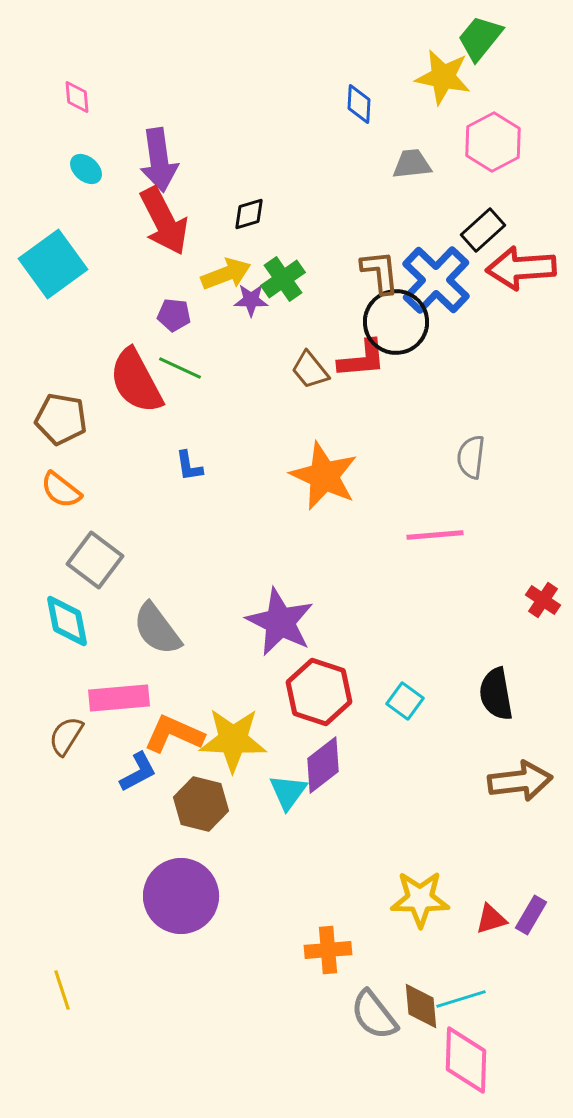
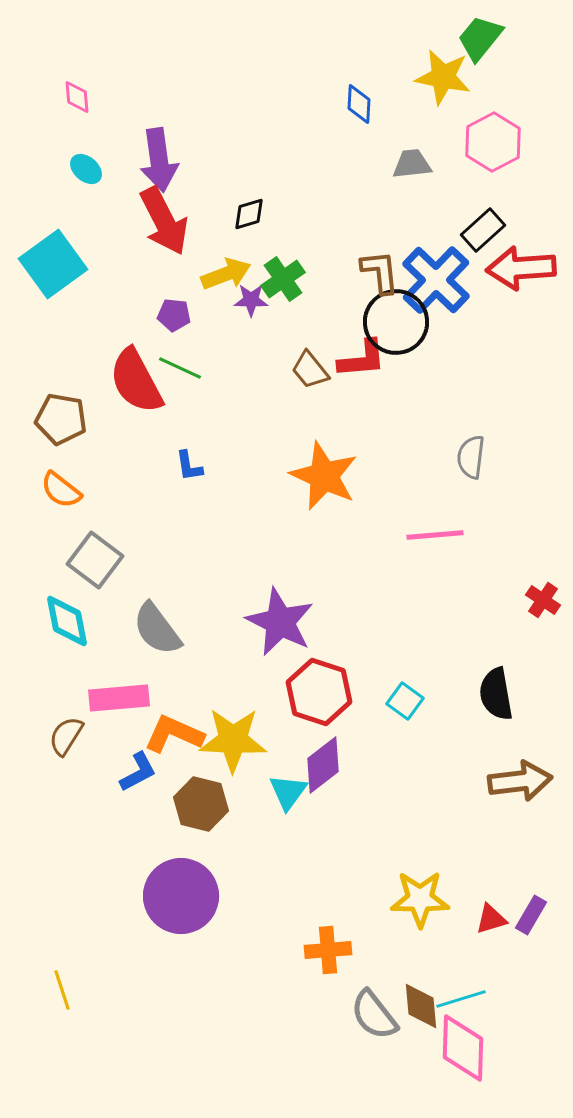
pink diamond at (466, 1060): moved 3 px left, 12 px up
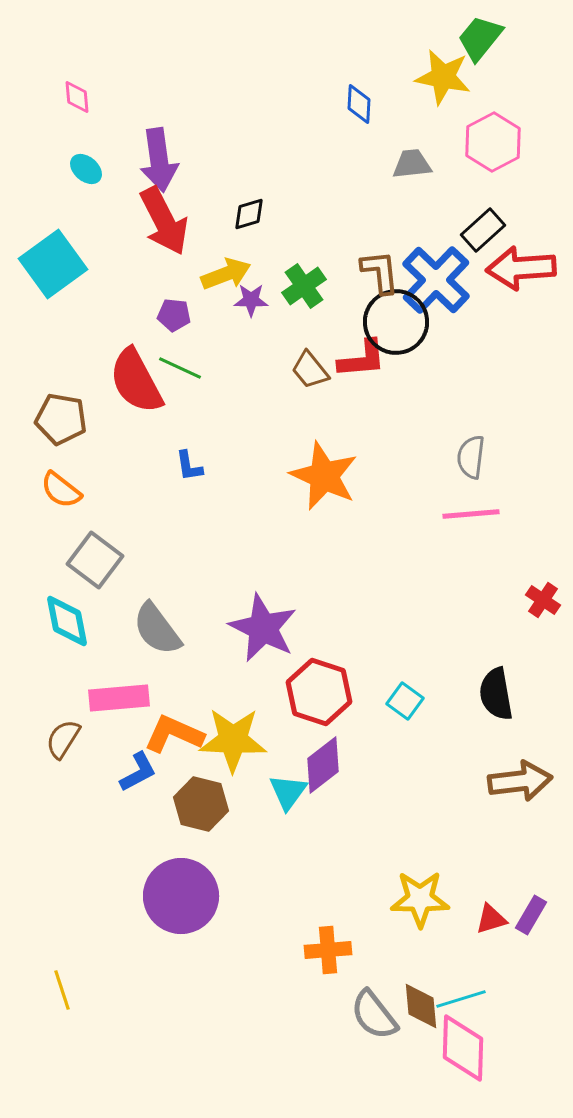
green cross at (283, 279): moved 21 px right, 7 px down
pink line at (435, 535): moved 36 px right, 21 px up
purple star at (280, 622): moved 17 px left, 6 px down
brown semicircle at (66, 736): moved 3 px left, 3 px down
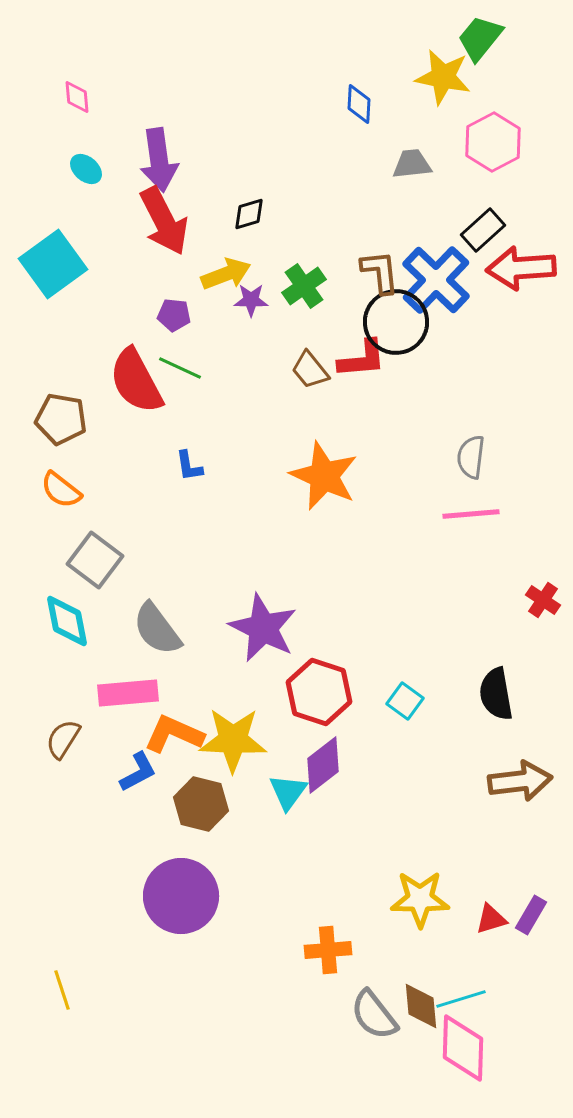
pink rectangle at (119, 698): moved 9 px right, 5 px up
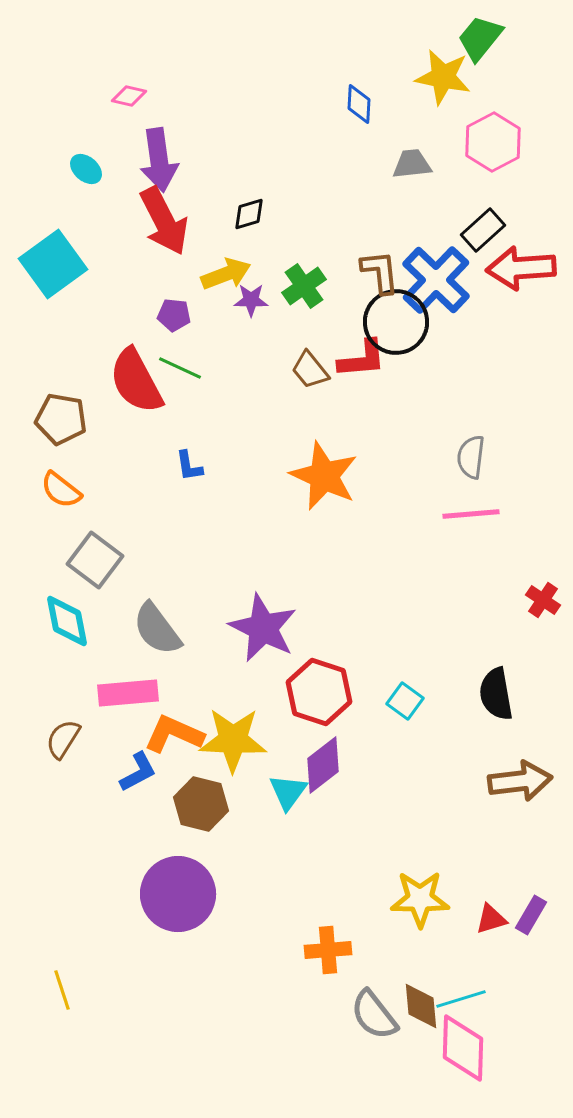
pink diamond at (77, 97): moved 52 px right, 1 px up; rotated 72 degrees counterclockwise
purple circle at (181, 896): moved 3 px left, 2 px up
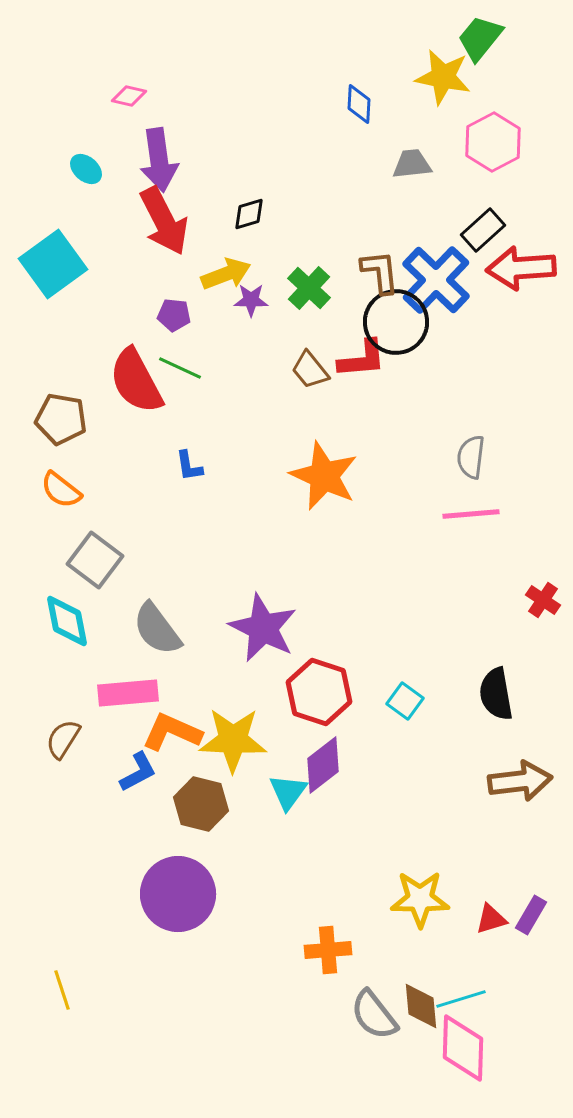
green cross at (304, 286): moved 5 px right, 2 px down; rotated 12 degrees counterclockwise
orange L-shape at (174, 734): moved 2 px left, 2 px up
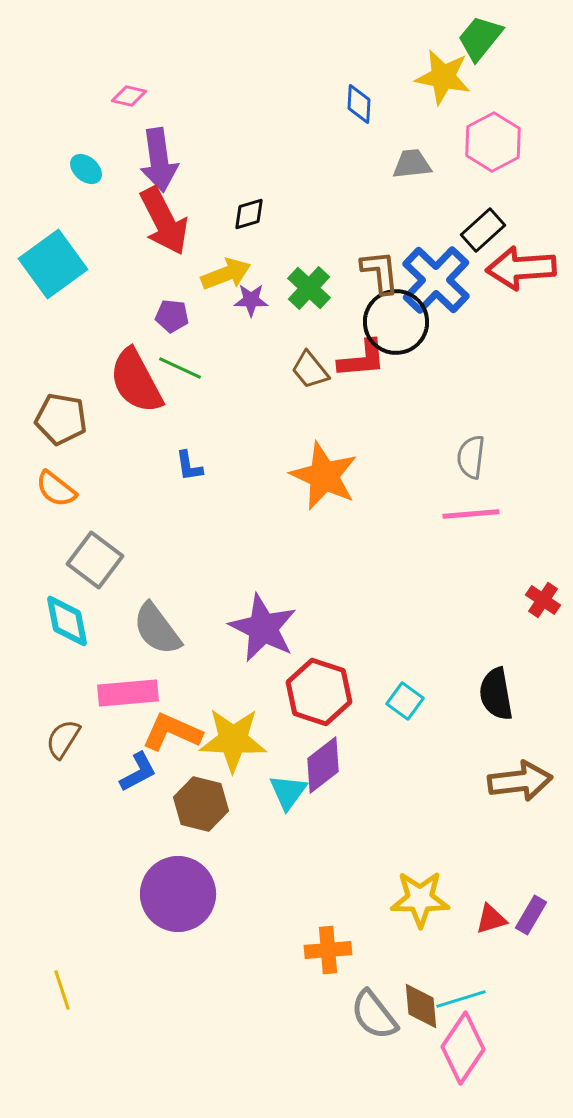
purple pentagon at (174, 315): moved 2 px left, 1 px down
orange semicircle at (61, 490): moved 5 px left, 1 px up
pink diamond at (463, 1048): rotated 32 degrees clockwise
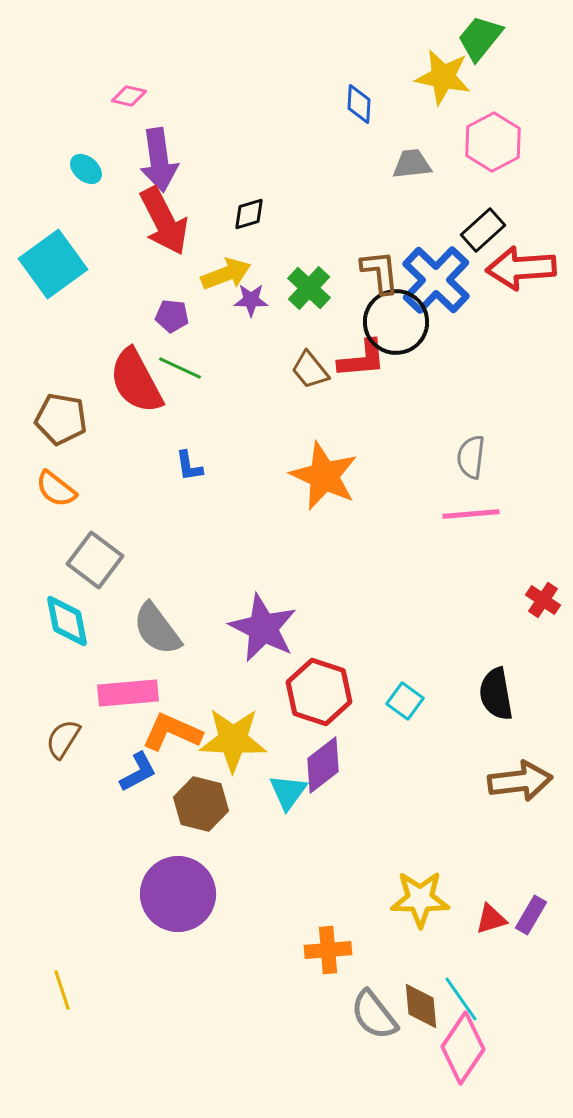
cyan line at (461, 999): rotated 72 degrees clockwise
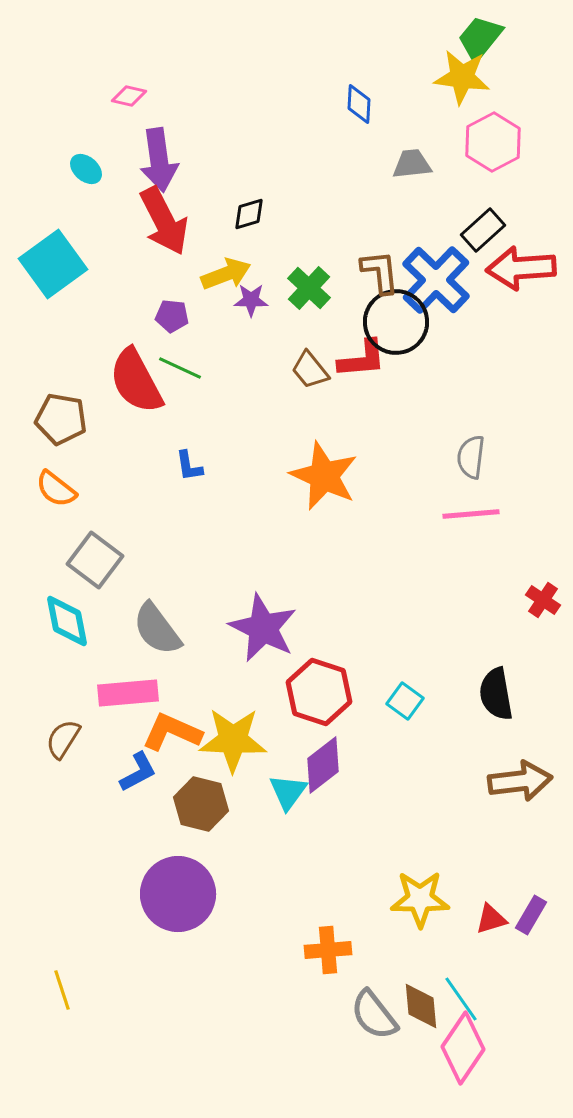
yellow star at (443, 77): moved 19 px right; rotated 4 degrees counterclockwise
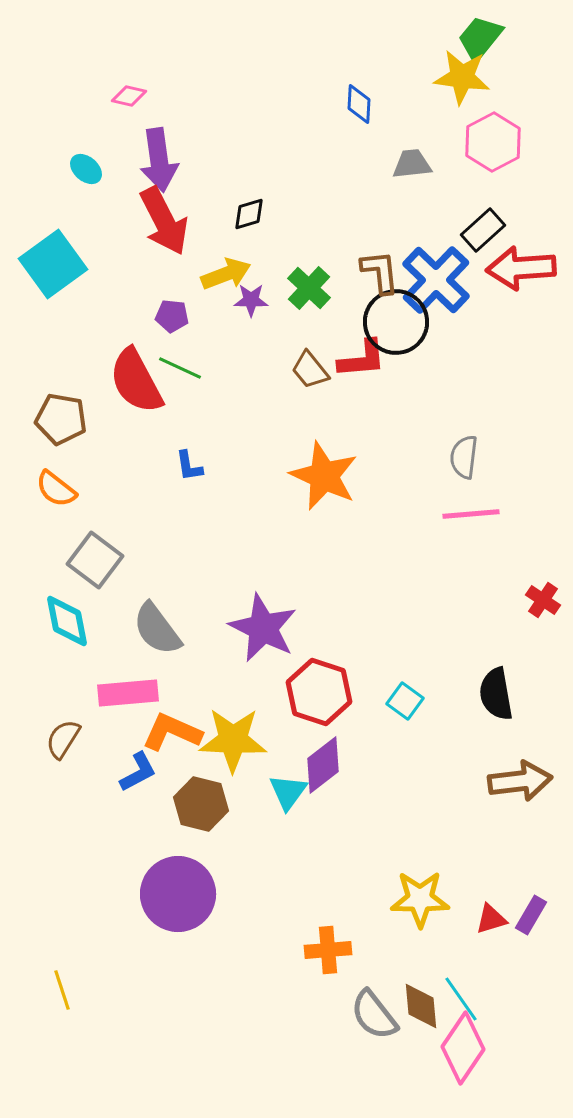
gray semicircle at (471, 457): moved 7 px left
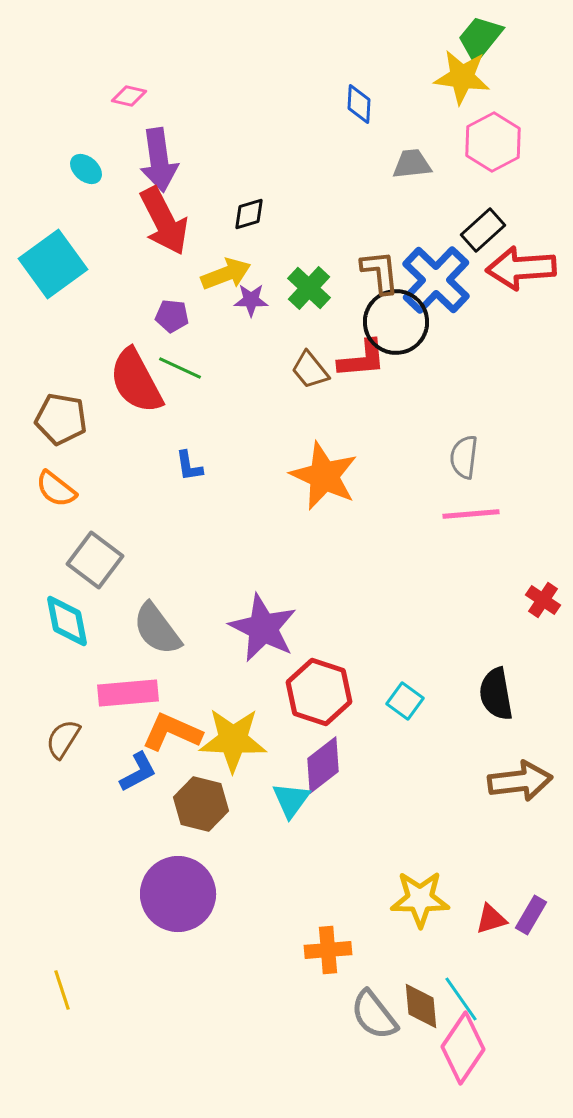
cyan triangle at (288, 792): moved 3 px right, 8 px down
